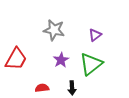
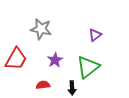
gray star: moved 13 px left, 1 px up
purple star: moved 6 px left
green triangle: moved 3 px left, 3 px down
red semicircle: moved 1 px right, 3 px up
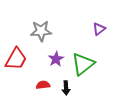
gray star: moved 2 px down; rotated 15 degrees counterclockwise
purple triangle: moved 4 px right, 6 px up
purple star: moved 1 px right, 1 px up
green triangle: moved 5 px left, 3 px up
black arrow: moved 6 px left
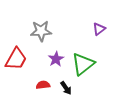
black arrow: rotated 32 degrees counterclockwise
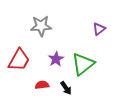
gray star: moved 5 px up
red trapezoid: moved 3 px right, 1 px down
red semicircle: moved 1 px left
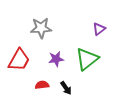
gray star: moved 2 px down
purple star: rotated 21 degrees clockwise
green triangle: moved 4 px right, 5 px up
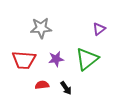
red trapezoid: moved 5 px right; rotated 65 degrees clockwise
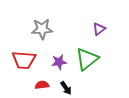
gray star: moved 1 px right, 1 px down
purple star: moved 3 px right, 3 px down
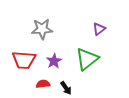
purple star: moved 5 px left, 1 px up; rotated 21 degrees counterclockwise
red semicircle: moved 1 px right, 1 px up
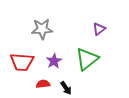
red trapezoid: moved 2 px left, 2 px down
